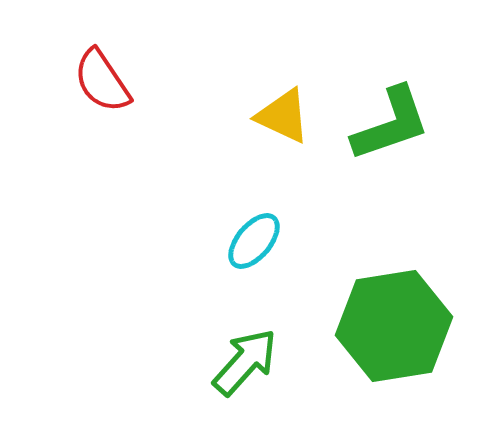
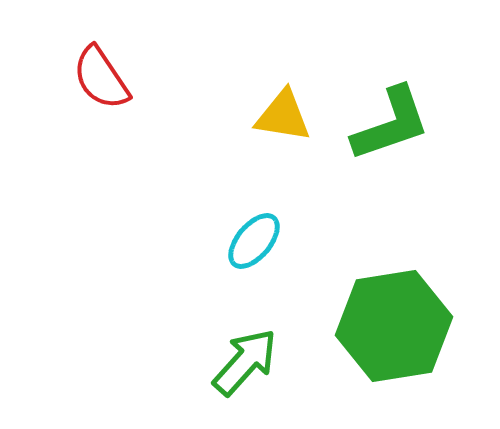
red semicircle: moved 1 px left, 3 px up
yellow triangle: rotated 16 degrees counterclockwise
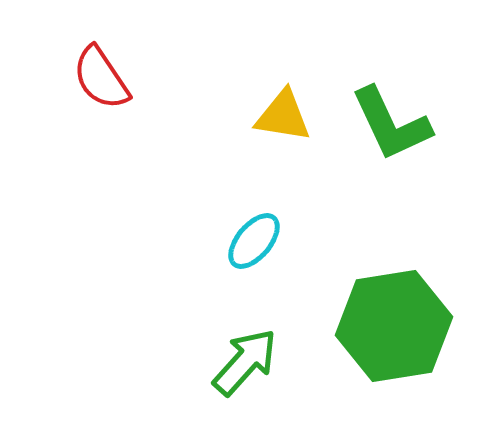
green L-shape: rotated 84 degrees clockwise
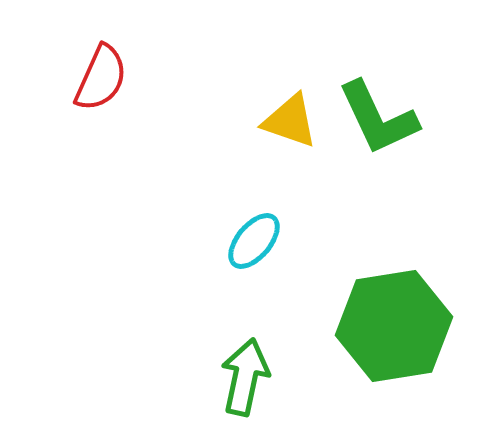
red semicircle: rotated 122 degrees counterclockwise
yellow triangle: moved 7 px right, 5 px down; rotated 10 degrees clockwise
green L-shape: moved 13 px left, 6 px up
green arrow: moved 15 px down; rotated 30 degrees counterclockwise
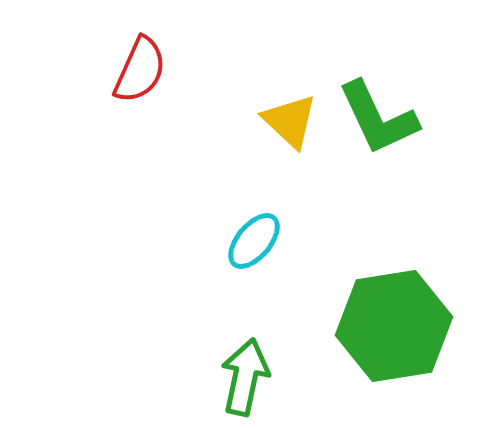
red semicircle: moved 39 px right, 8 px up
yellow triangle: rotated 24 degrees clockwise
